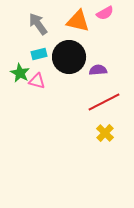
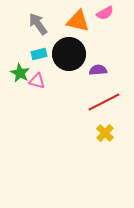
black circle: moved 3 px up
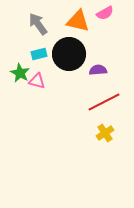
yellow cross: rotated 12 degrees clockwise
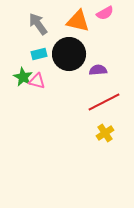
green star: moved 3 px right, 4 px down
